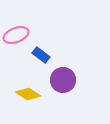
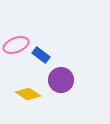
pink ellipse: moved 10 px down
purple circle: moved 2 px left
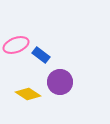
purple circle: moved 1 px left, 2 px down
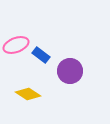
purple circle: moved 10 px right, 11 px up
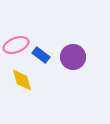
purple circle: moved 3 px right, 14 px up
yellow diamond: moved 6 px left, 14 px up; rotated 40 degrees clockwise
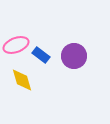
purple circle: moved 1 px right, 1 px up
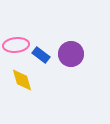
pink ellipse: rotated 15 degrees clockwise
purple circle: moved 3 px left, 2 px up
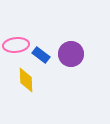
yellow diamond: moved 4 px right; rotated 15 degrees clockwise
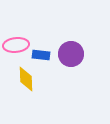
blue rectangle: rotated 30 degrees counterclockwise
yellow diamond: moved 1 px up
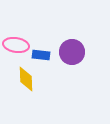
pink ellipse: rotated 15 degrees clockwise
purple circle: moved 1 px right, 2 px up
